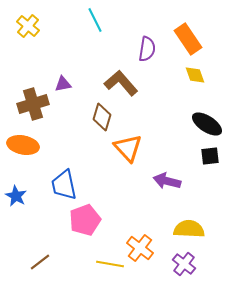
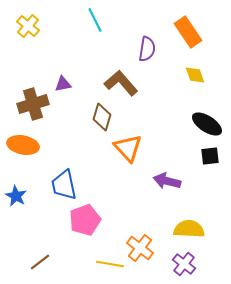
orange rectangle: moved 7 px up
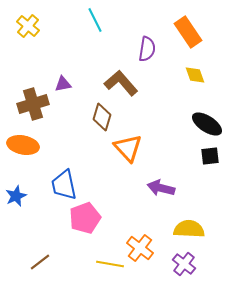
purple arrow: moved 6 px left, 7 px down
blue star: rotated 20 degrees clockwise
pink pentagon: moved 2 px up
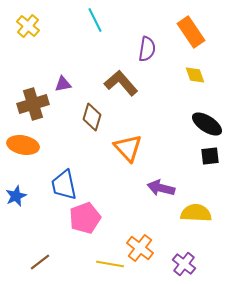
orange rectangle: moved 3 px right
brown diamond: moved 10 px left
yellow semicircle: moved 7 px right, 16 px up
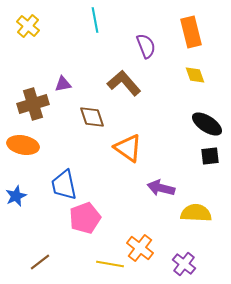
cyan line: rotated 15 degrees clockwise
orange rectangle: rotated 20 degrees clockwise
purple semicircle: moved 1 px left, 3 px up; rotated 30 degrees counterclockwise
brown L-shape: moved 3 px right
brown diamond: rotated 36 degrees counterclockwise
orange triangle: rotated 12 degrees counterclockwise
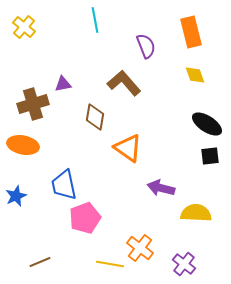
yellow cross: moved 4 px left, 1 px down
brown diamond: moved 3 px right; rotated 28 degrees clockwise
brown line: rotated 15 degrees clockwise
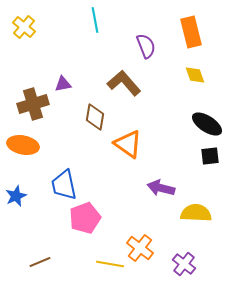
orange triangle: moved 4 px up
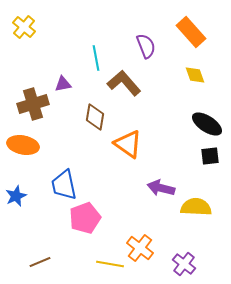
cyan line: moved 1 px right, 38 px down
orange rectangle: rotated 28 degrees counterclockwise
yellow semicircle: moved 6 px up
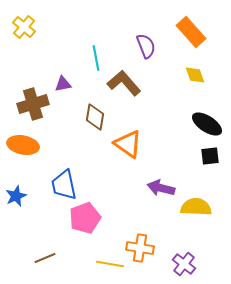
orange cross: rotated 28 degrees counterclockwise
brown line: moved 5 px right, 4 px up
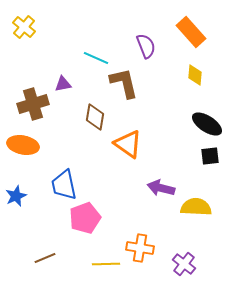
cyan line: rotated 55 degrees counterclockwise
yellow diamond: rotated 25 degrees clockwise
brown L-shape: rotated 28 degrees clockwise
yellow line: moved 4 px left; rotated 12 degrees counterclockwise
